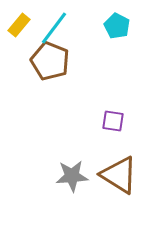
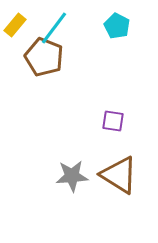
yellow rectangle: moved 4 px left
brown pentagon: moved 6 px left, 4 px up
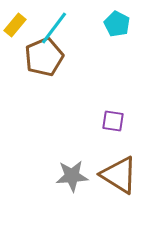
cyan pentagon: moved 2 px up
brown pentagon: rotated 27 degrees clockwise
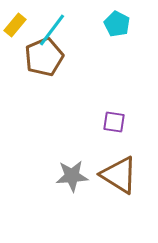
cyan line: moved 2 px left, 2 px down
purple square: moved 1 px right, 1 px down
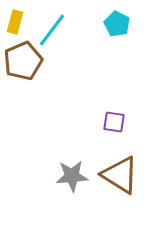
yellow rectangle: moved 3 px up; rotated 25 degrees counterclockwise
brown pentagon: moved 21 px left, 4 px down
brown triangle: moved 1 px right
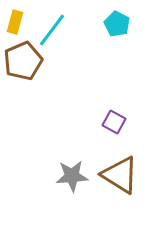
purple square: rotated 20 degrees clockwise
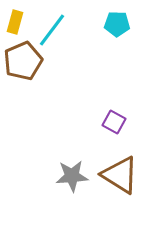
cyan pentagon: rotated 25 degrees counterclockwise
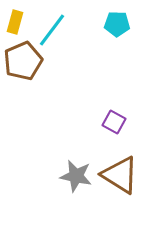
gray star: moved 4 px right; rotated 16 degrees clockwise
